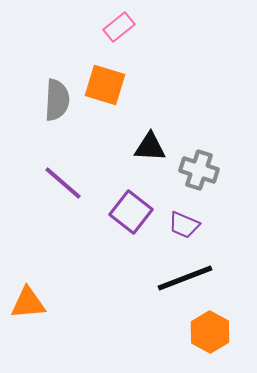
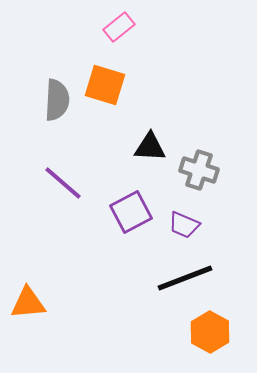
purple square: rotated 24 degrees clockwise
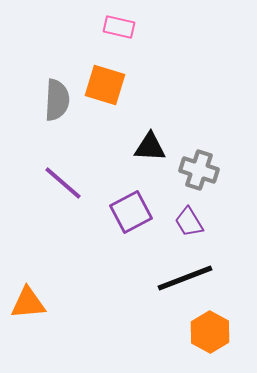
pink rectangle: rotated 52 degrees clockwise
purple trapezoid: moved 5 px right, 3 px up; rotated 36 degrees clockwise
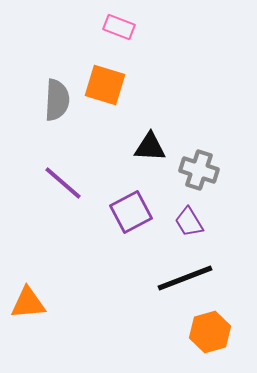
pink rectangle: rotated 8 degrees clockwise
orange hexagon: rotated 15 degrees clockwise
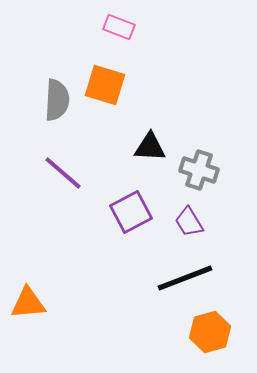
purple line: moved 10 px up
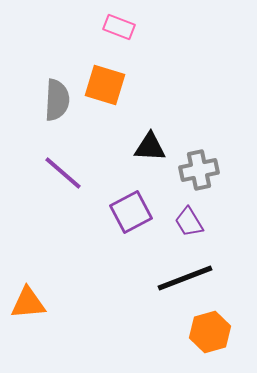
gray cross: rotated 30 degrees counterclockwise
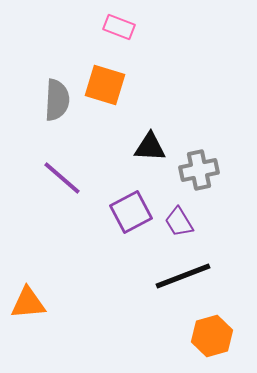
purple line: moved 1 px left, 5 px down
purple trapezoid: moved 10 px left
black line: moved 2 px left, 2 px up
orange hexagon: moved 2 px right, 4 px down
